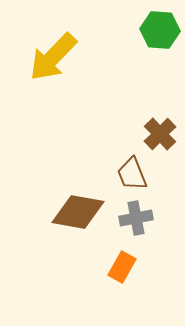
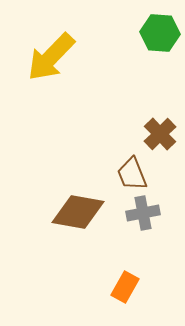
green hexagon: moved 3 px down
yellow arrow: moved 2 px left
gray cross: moved 7 px right, 5 px up
orange rectangle: moved 3 px right, 20 px down
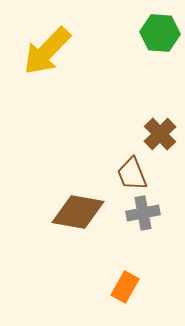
yellow arrow: moved 4 px left, 6 px up
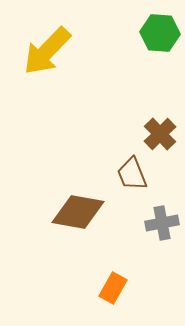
gray cross: moved 19 px right, 10 px down
orange rectangle: moved 12 px left, 1 px down
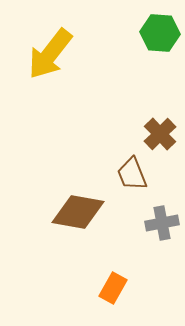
yellow arrow: moved 3 px right, 3 px down; rotated 6 degrees counterclockwise
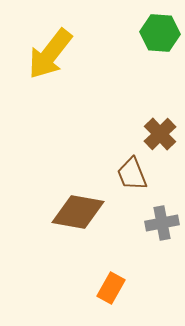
orange rectangle: moved 2 px left
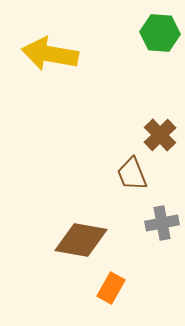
yellow arrow: rotated 62 degrees clockwise
brown cross: moved 1 px down
brown diamond: moved 3 px right, 28 px down
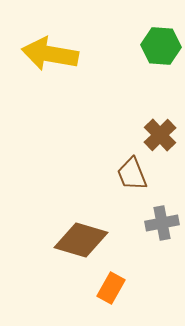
green hexagon: moved 1 px right, 13 px down
brown diamond: rotated 6 degrees clockwise
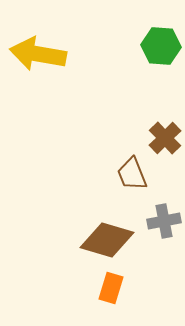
yellow arrow: moved 12 px left
brown cross: moved 5 px right, 3 px down
gray cross: moved 2 px right, 2 px up
brown diamond: moved 26 px right
orange rectangle: rotated 12 degrees counterclockwise
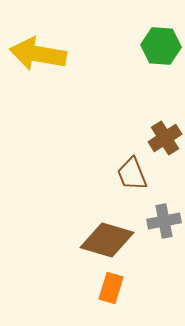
brown cross: rotated 12 degrees clockwise
